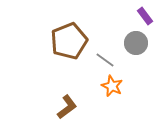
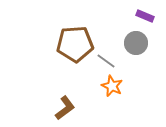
purple rectangle: rotated 30 degrees counterclockwise
brown pentagon: moved 6 px right, 3 px down; rotated 18 degrees clockwise
gray line: moved 1 px right, 1 px down
brown L-shape: moved 2 px left, 1 px down
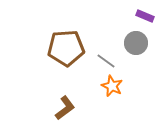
brown pentagon: moved 9 px left, 4 px down
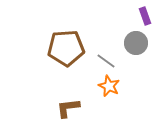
purple rectangle: rotated 48 degrees clockwise
orange star: moved 3 px left
brown L-shape: moved 3 px right; rotated 150 degrees counterclockwise
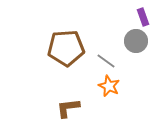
purple rectangle: moved 2 px left, 1 px down
gray circle: moved 2 px up
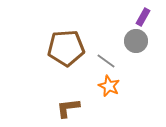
purple rectangle: rotated 48 degrees clockwise
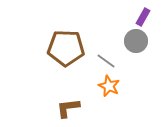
brown pentagon: rotated 6 degrees clockwise
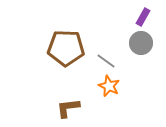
gray circle: moved 5 px right, 2 px down
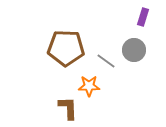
purple rectangle: rotated 12 degrees counterclockwise
gray circle: moved 7 px left, 7 px down
orange star: moved 20 px left; rotated 25 degrees counterclockwise
brown L-shape: rotated 95 degrees clockwise
